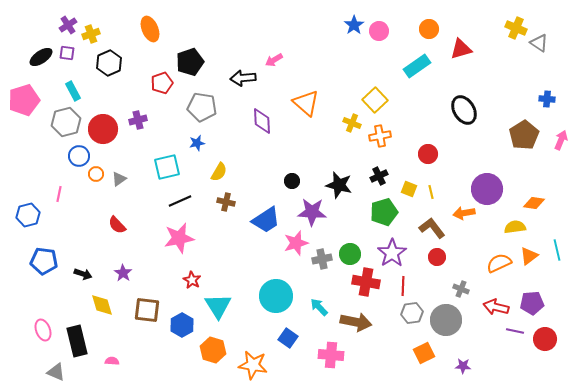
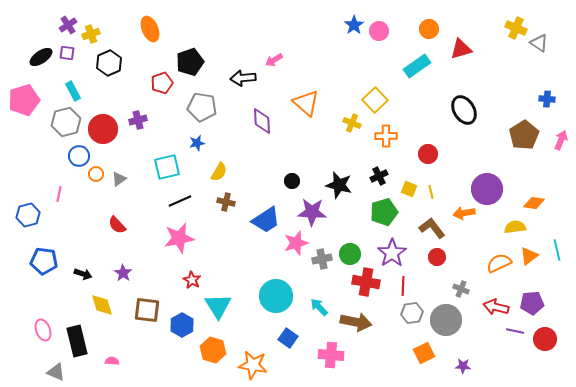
orange cross at (380, 136): moved 6 px right; rotated 10 degrees clockwise
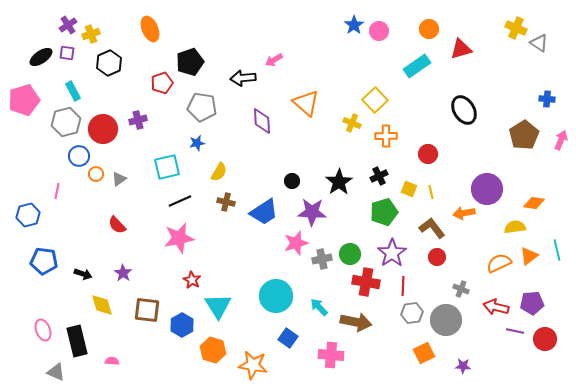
black star at (339, 185): moved 3 px up; rotated 24 degrees clockwise
pink line at (59, 194): moved 2 px left, 3 px up
blue trapezoid at (266, 220): moved 2 px left, 8 px up
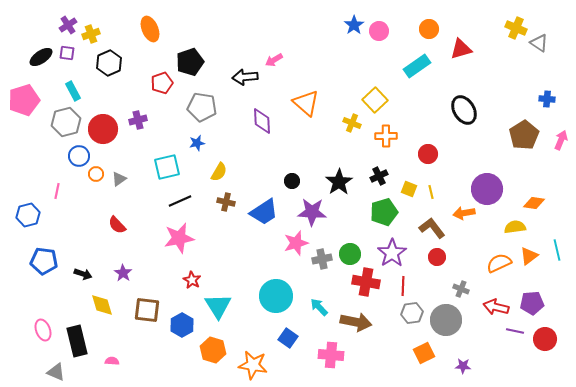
black arrow at (243, 78): moved 2 px right, 1 px up
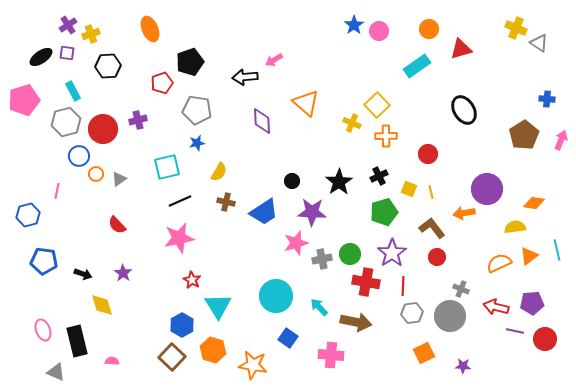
black hexagon at (109, 63): moved 1 px left, 3 px down; rotated 20 degrees clockwise
yellow square at (375, 100): moved 2 px right, 5 px down
gray pentagon at (202, 107): moved 5 px left, 3 px down
brown square at (147, 310): moved 25 px right, 47 px down; rotated 36 degrees clockwise
gray circle at (446, 320): moved 4 px right, 4 px up
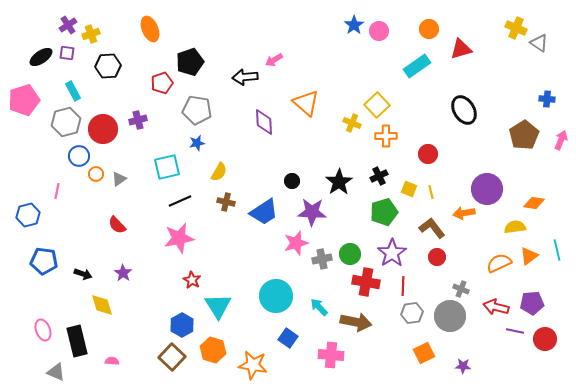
purple diamond at (262, 121): moved 2 px right, 1 px down
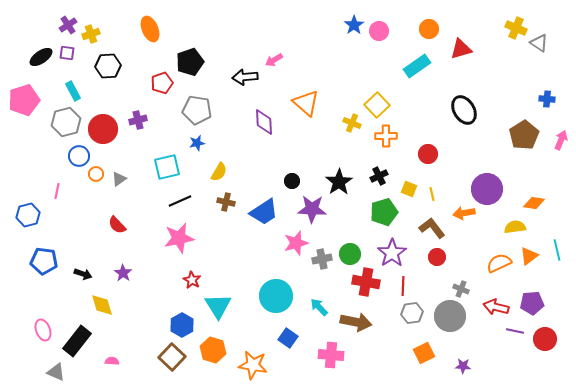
yellow line at (431, 192): moved 1 px right, 2 px down
purple star at (312, 212): moved 3 px up
black rectangle at (77, 341): rotated 52 degrees clockwise
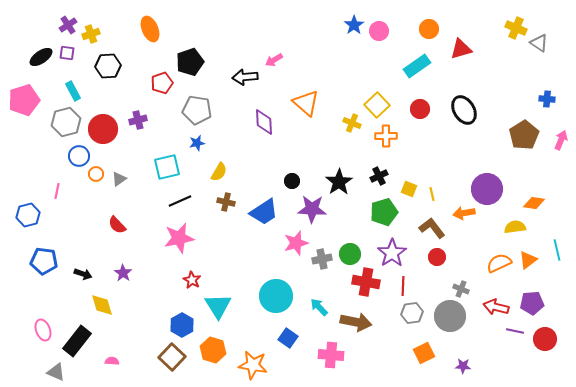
red circle at (428, 154): moved 8 px left, 45 px up
orange triangle at (529, 256): moved 1 px left, 4 px down
